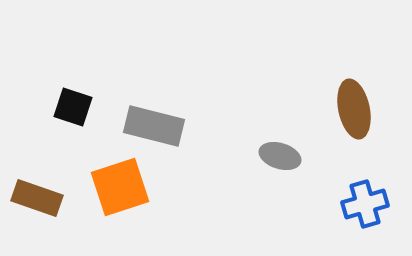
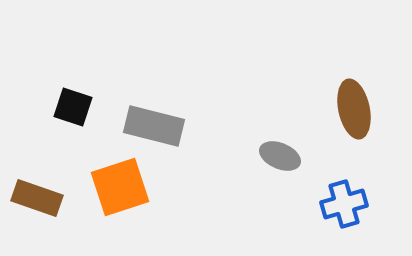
gray ellipse: rotated 6 degrees clockwise
blue cross: moved 21 px left
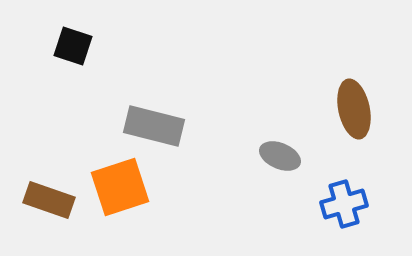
black square: moved 61 px up
brown rectangle: moved 12 px right, 2 px down
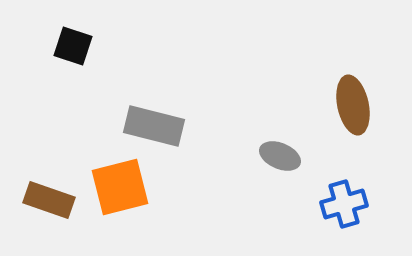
brown ellipse: moved 1 px left, 4 px up
orange square: rotated 4 degrees clockwise
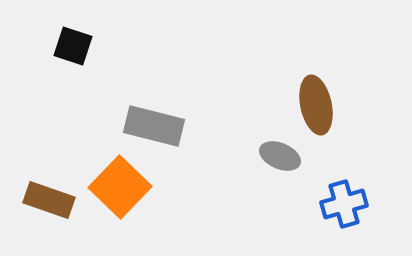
brown ellipse: moved 37 px left
orange square: rotated 32 degrees counterclockwise
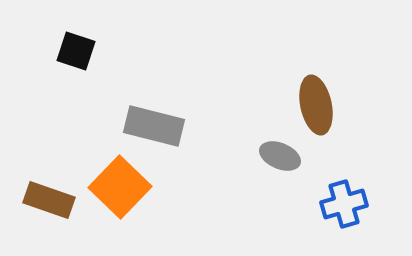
black square: moved 3 px right, 5 px down
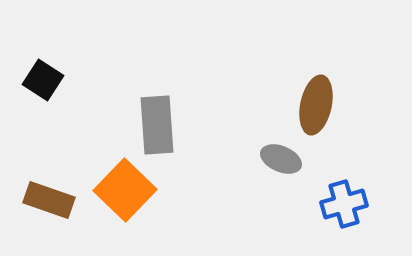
black square: moved 33 px left, 29 px down; rotated 15 degrees clockwise
brown ellipse: rotated 24 degrees clockwise
gray rectangle: moved 3 px right, 1 px up; rotated 72 degrees clockwise
gray ellipse: moved 1 px right, 3 px down
orange square: moved 5 px right, 3 px down
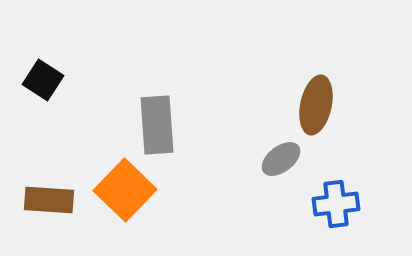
gray ellipse: rotated 60 degrees counterclockwise
brown rectangle: rotated 15 degrees counterclockwise
blue cross: moved 8 px left; rotated 9 degrees clockwise
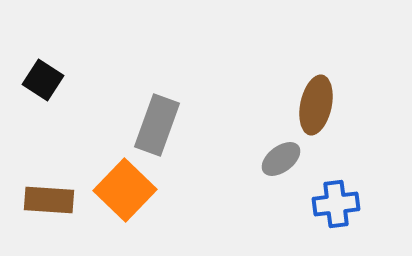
gray rectangle: rotated 24 degrees clockwise
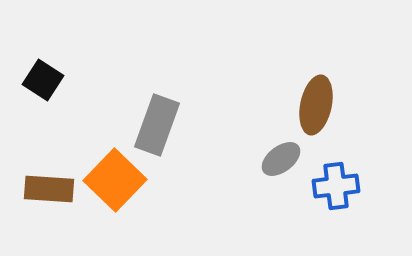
orange square: moved 10 px left, 10 px up
brown rectangle: moved 11 px up
blue cross: moved 18 px up
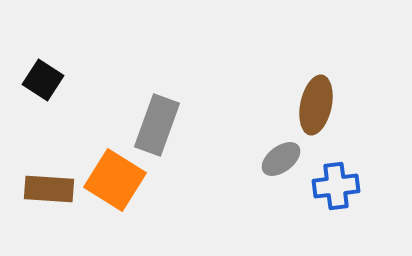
orange square: rotated 12 degrees counterclockwise
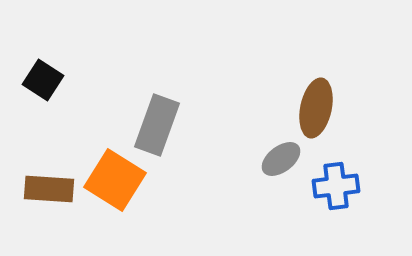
brown ellipse: moved 3 px down
